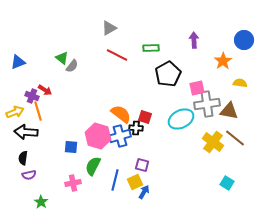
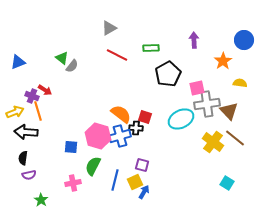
brown triangle: rotated 36 degrees clockwise
green star: moved 2 px up
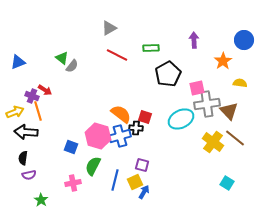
blue square: rotated 16 degrees clockwise
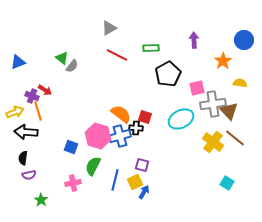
gray cross: moved 6 px right
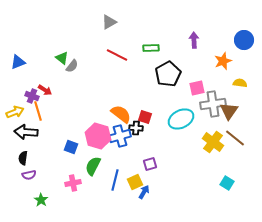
gray triangle: moved 6 px up
orange star: rotated 12 degrees clockwise
brown triangle: rotated 18 degrees clockwise
purple square: moved 8 px right, 1 px up; rotated 32 degrees counterclockwise
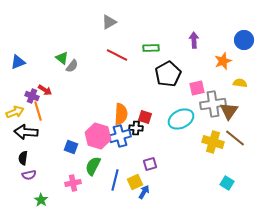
orange semicircle: rotated 55 degrees clockwise
yellow cross: rotated 20 degrees counterclockwise
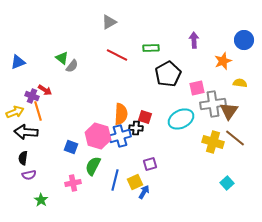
cyan square: rotated 16 degrees clockwise
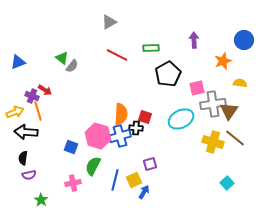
yellow square: moved 1 px left, 2 px up
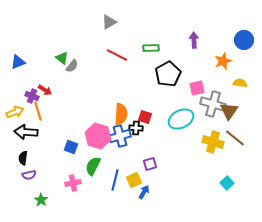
gray cross: rotated 25 degrees clockwise
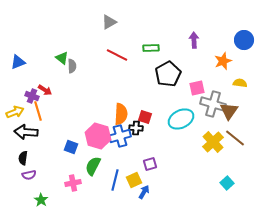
gray semicircle: rotated 40 degrees counterclockwise
yellow cross: rotated 30 degrees clockwise
